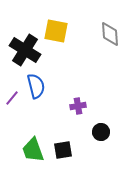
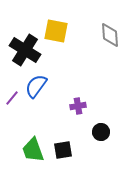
gray diamond: moved 1 px down
blue semicircle: rotated 130 degrees counterclockwise
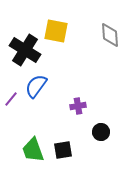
purple line: moved 1 px left, 1 px down
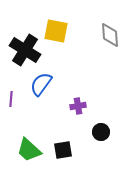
blue semicircle: moved 5 px right, 2 px up
purple line: rotated 35 degrees counterclockwise
green trapezoid: moved 4 px left; rotated 28 degrees counterclockwise
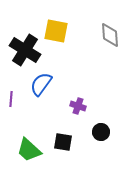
purple cross: rotated 28 degrees clockwise
black square: moved 8 px up; rotated 18 degrees clockwise
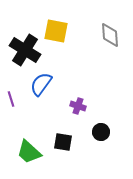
purple line: rotated 21 degrees counterclockwise
green trapezoid: moved 2 px down
